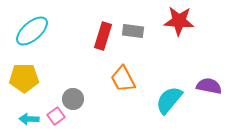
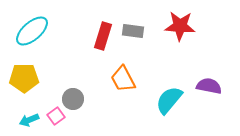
red star: moved 1 px right, 5 px down
cyan arrow: moved 1 px down; rotated 24 degrees counterclockwise
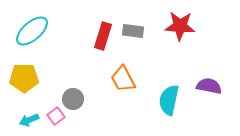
cyan semicircle: rotated 28 degrees counterclockwise
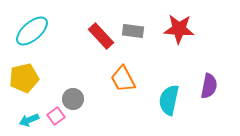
red star: moved 1 px left, 3 px down
red rectangle: moved 2 px left; rotated 60 degrees counterclockwise
yellow pentagon: rotated 12 degrees counterclockwise
purple semicircle: rotated 90 degrees clockwise
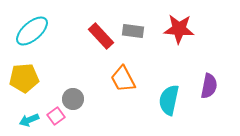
yellow pentagon: rotated 8 degrees clockwise
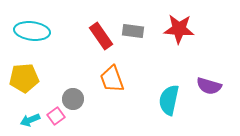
cyan ellipse: rotated 48 degrees clockwise
red rectangle: rotated 8 degrees clockwise
orange trapezoid: moved 11 px left; rotated 8 degrees clockwise
purple semicircle: rotated 95 degrees clockwise
cyan arrow: moved 1 px right
